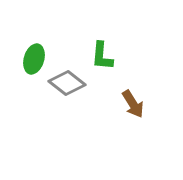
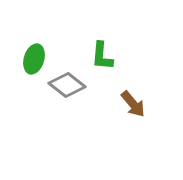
gray diamond: moved 2 px down
brown arrow: rotated 8 degrees counterclockwise
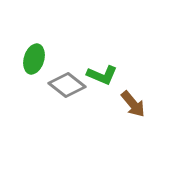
green L-shape: moved 19 px down; rotated 72 degrees counterclockwise
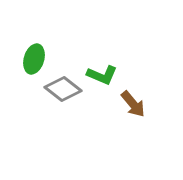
gray diamond: moved 4 px left, 4 px down
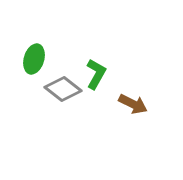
green L-shape: moved 6 px left, 1 px up; rotated 84 degrees counterclockwise
brown arrow: rotated 24 degrees counterclockwise
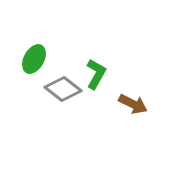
green ellipse: rotated 12 degrees clockwise
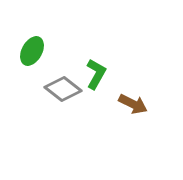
green ellipse: moved 2 px left, 8 px up
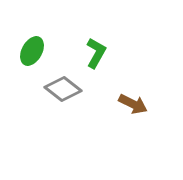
green L-shape: moved 21 px up
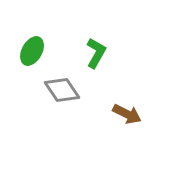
gray diamond: moved 1 px left, 1 px down; rotated 18 degrees clockwise
brown arrow: moved 6 px left, 10 px down
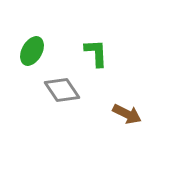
green L-shape: rotated 32 degrees counterclockwise
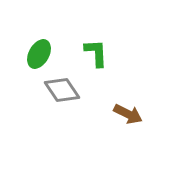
green ellipse: moved 7 px right, 3 px down
brown arrow: moved 1 px right
